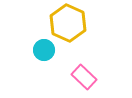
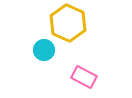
pink rectangle: rotated 15 degrees counterclockwise
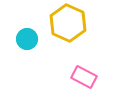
cyan circle: moved 17 px left, 11 px up
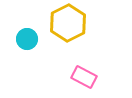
yellow hexagon: rotated 9 degrees clockwise
